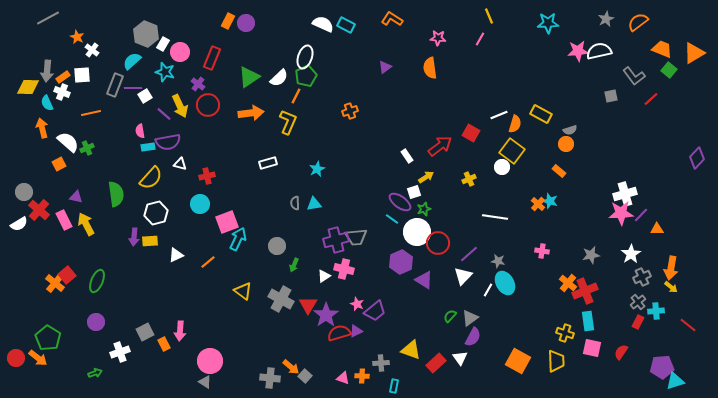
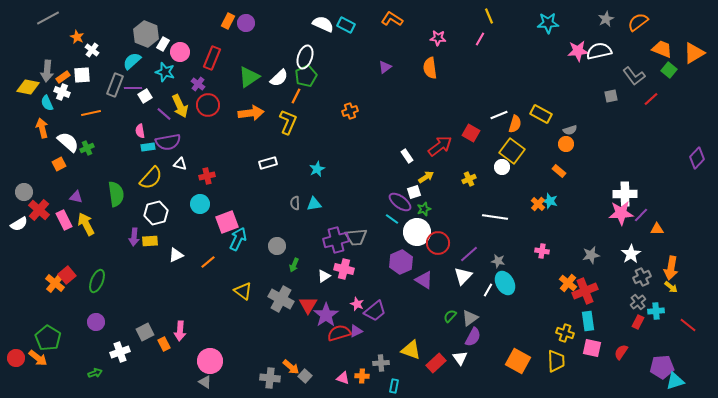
yellow diamond at (28, 87): rotated 10 degrees clockwise
white cross at (625, 194): rotated 15 degrees clockwise
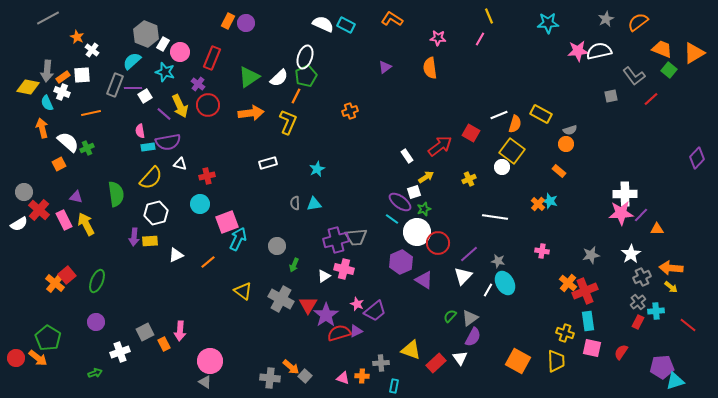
orange arrow at (671, 268): rotated 85 degrees clockwise
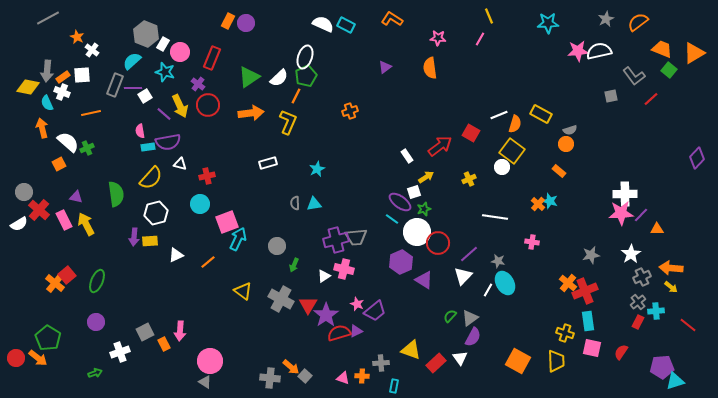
pink cross at (542, 251): moved 10 px left, 9 px up
